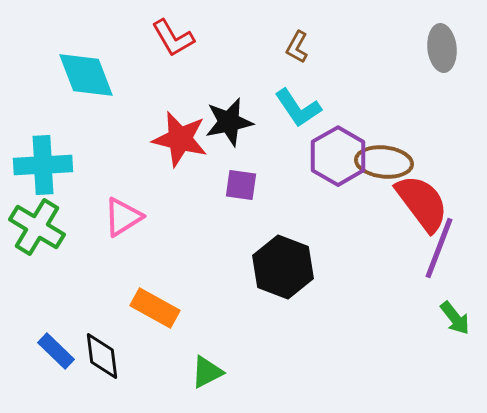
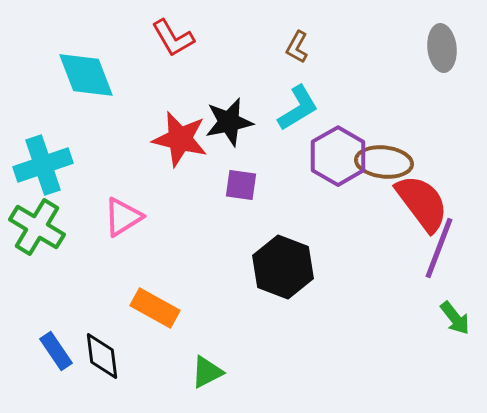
cyan L-shape: rotated 87 degrees counterclockwise
cyan cross: rotated 16 degrees counterclockwise
blue rectangle: rotated 12 degrees clockwise
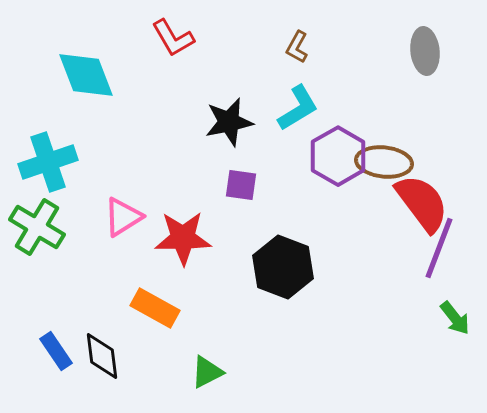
gray ellipse: moved 17 px left, 3 px down
red star: moved 3 px right, 99 px down; rotated 14 degrees counterclockwise
cyan cross: moved 5 px right, 3 px up
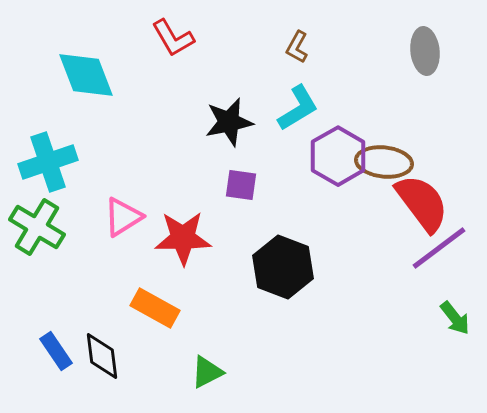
purple line: rotated 32 degrees clockwise
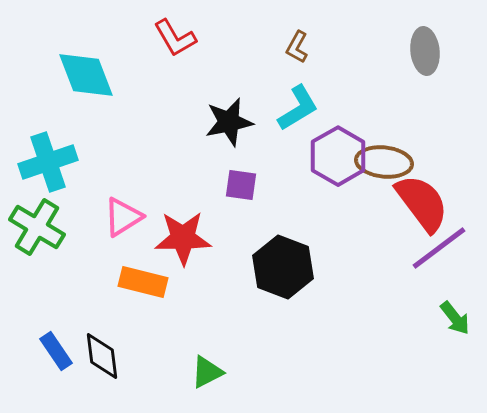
red L-shape: moved 2 px right
orange rectangle: moved 12 px left, 26 px up; rotated 15 degrees counterclockwise
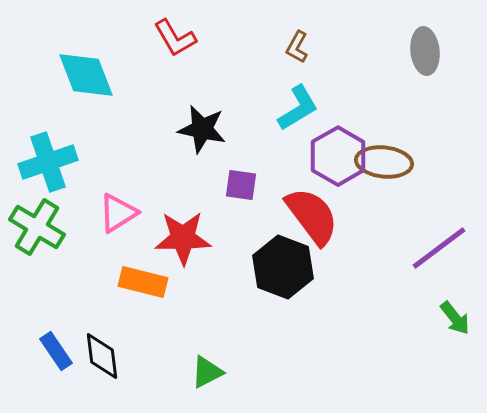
black star: moved 27 px left, 7 px down; rotated 24 degrees clockwise
red semicircle: moved 110 px left, 13 px down
pink triangle: moved 5 px left, 4 px up
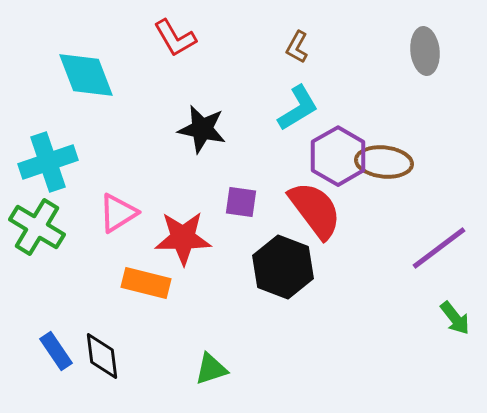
purple square: moved 17 px down
red semicircle: moved 3 px right, 6 px up
orange rectangle: moved 3 px right, 1 px down
green triangle: moved 4 px right, 3 px up; rotated 9 degrees clockwise
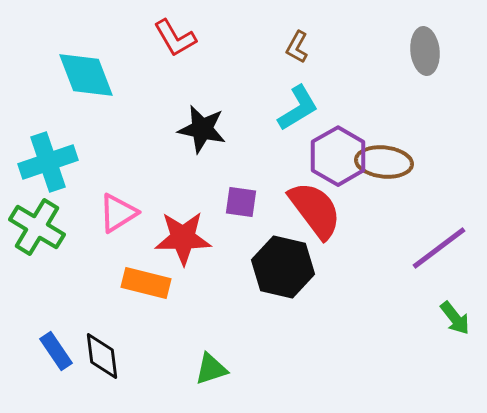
black hexagon: rotated 8 degrees counterclockwise
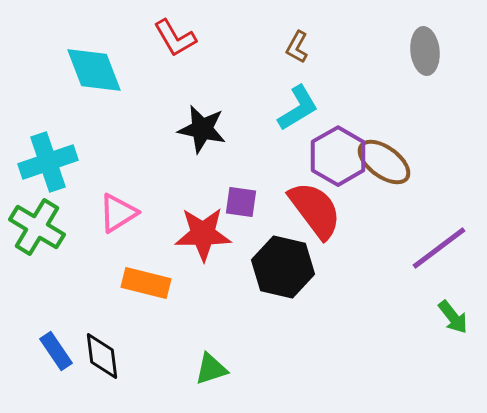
cyan diamond: moved 8 px right, 5 px up
brown ellipse: rotated 30 degrees clockwise
red star: moved 20 px right, 4 px up
green arrow: moved 2 px left, 1 px up
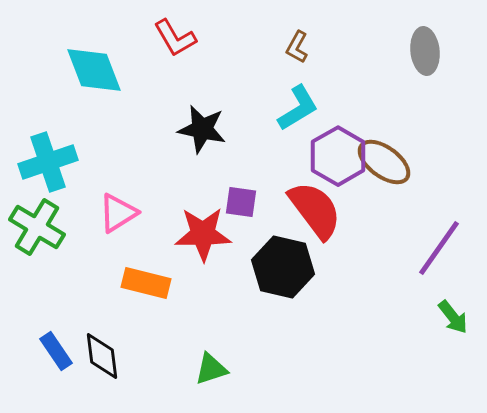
purple line: rotated 18 degrees counterclockwise
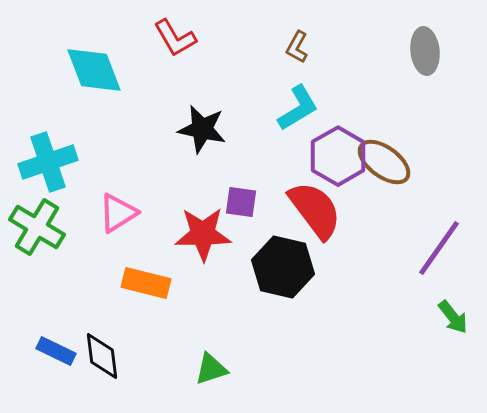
blue rectangle: rotated 30 degrees counterclockwise
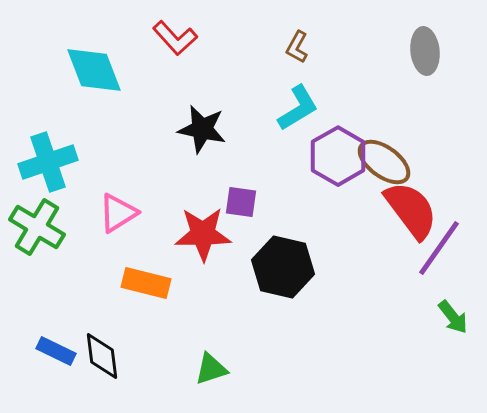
red L-shape: rotated 12 degrees counterclockwise
red semicircle: moved 96 px right
